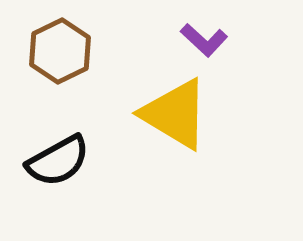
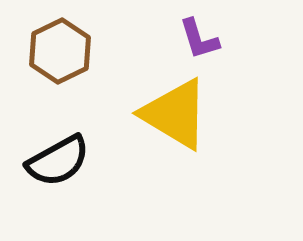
purple L-shape: moved 5 px left, 1 px up; rotated 30 degrees clockwise
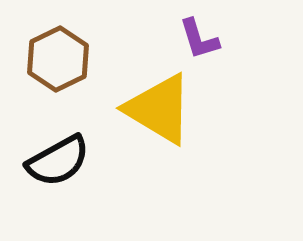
brown hexagon: moved 2 px left, 8 px down
yellow triangle: moved 16 px left, 5 px up
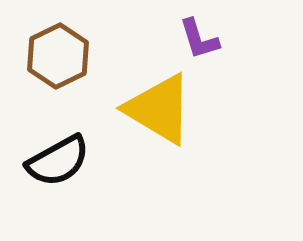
brown hexagon: moved 3 px up
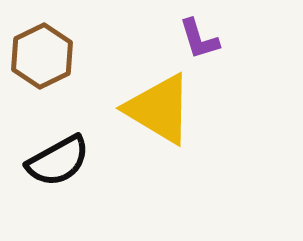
brown hexagon: moved 16 px left
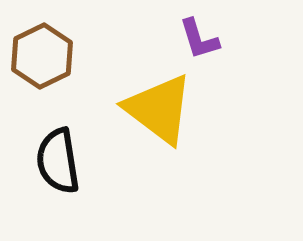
yellow triangle: rotated 6 degrees clockwise
black semicircle: rotated 110 degrees clockwise
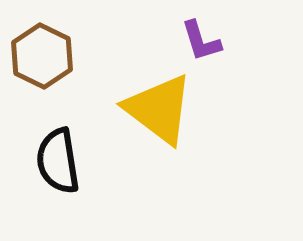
purple L-shape: moved 2 px right, 2 px down
brown hexagon: rotated 8 degrees counterclockwise
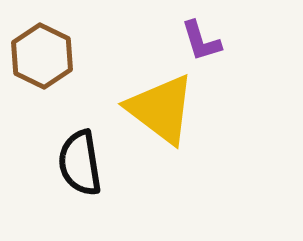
yellow triangle: moved 2 px right
black semicircle: moved 22 px right, 2 px down
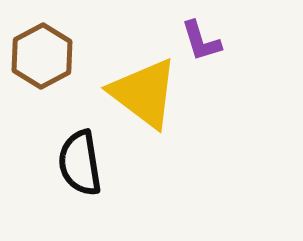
brown hexagon: rotated 6 degrees clockwise
yellow triangle: moved 17 px left, 16 px up
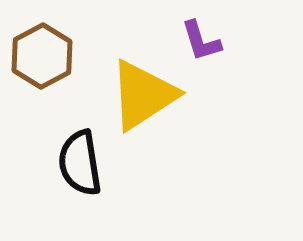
yellow triangle: moved 1 px left, 2 px down; rotated 50 degrees clockwise
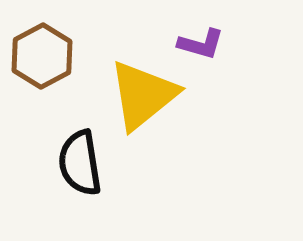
purple L-shape: moved 3 px down; rotated 57 degrees counterclockwise
yellow triangle: rotated 6 degrees counterclockwise
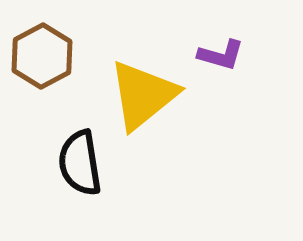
purple L-shape: moved 20 px right, 11 px down
